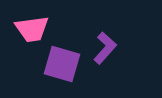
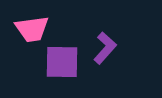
purple square: moved 2 px up; rotated 15 degrees counterclockwise
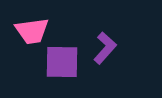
pink trapezoid: moved 2 px down
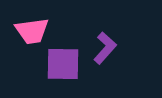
purple square: moved 1 px right, 2 px down
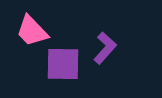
pink trapezoid: rotated 54 degrees clockwise
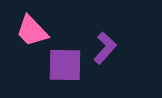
purple square: moved 2 px right, 1 px down
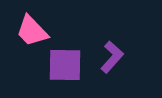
purple L-shape: moved 7 px right, 9 px down
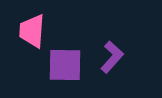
pink trapezoid: rotated 48 degrees clockwise
